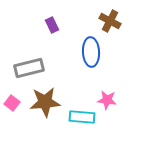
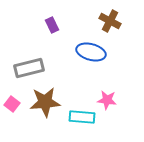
blue ellipse: rotated 72 degrees counterclockwise
pink square: moved 1 px down
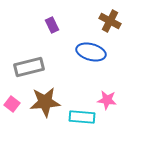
gray rectangle: moved 1 px up
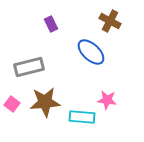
purple rectangle: moved 1 px left, 1 px up
blue ellipse: rotated 28 degrees clockwise
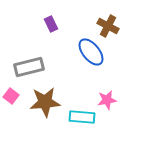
brown cross: moved 2 px left, 5 px down
blue ellipse: rotated 8 degrees clockwise
pink star: rotated 18 degrees counterclockwise
pink square: moved 1 px left, 8 px up
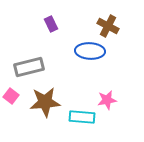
blue ellipse: moved 1 px left, 1 px up; rotated 48 degrees counterclockwise
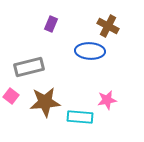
purple rectangle: rotated 49 degrees clockwise
cyan rectangle: moved 2 px left
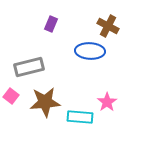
pink star: moved 2 px down; rotated 24 degrees counterclockwise
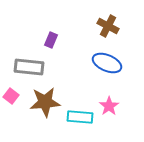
purple rectangle: moved 16 px down
blue ellipse: moved 17 px right, 12 px down; rotated 20 degrees clockwise
gray rectangle: rotated 20 degrees clockwise
pink star: moved 2 px right, 4 px down
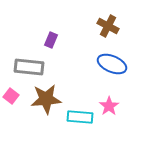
blue ellipse: moved 5 px right, 1 px down
brown star: moved 1 px right, 3 px up
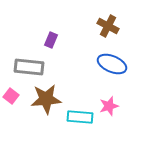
pink star: rotated 18 degrees clockwise
